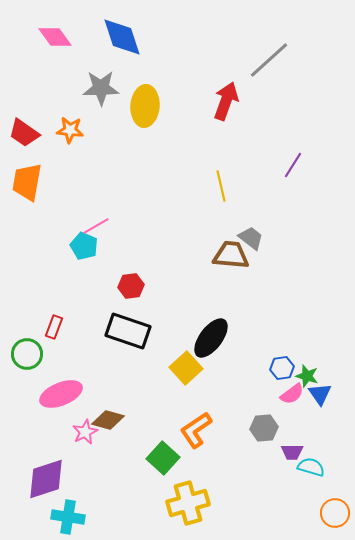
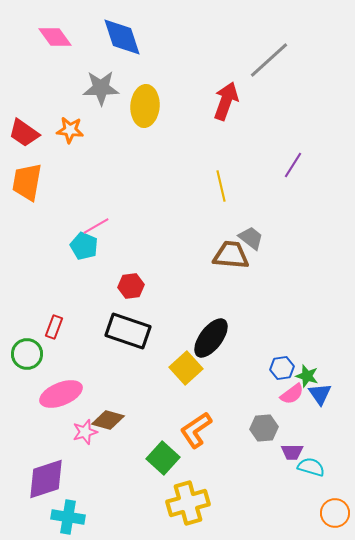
pink star: rotated 10 degrees clockwise
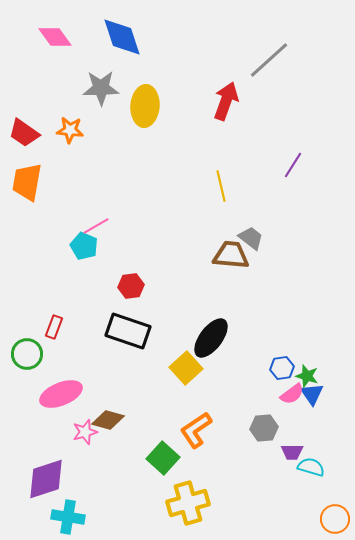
blue triangle: moved 8 px left
orange circle: moved 6 px down
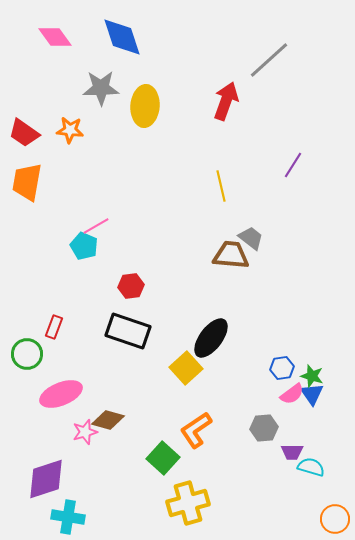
green star: moved 5 px right
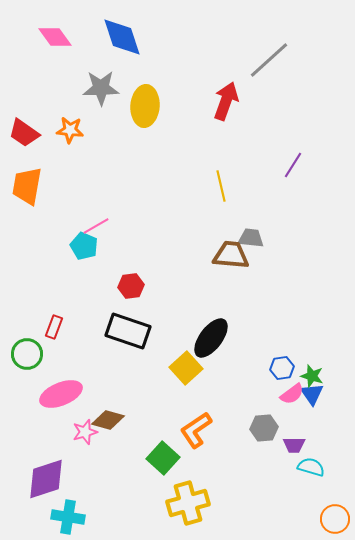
orange trapezoid: moved 4 px down
gray trapezoid: rotated 32 degrees counterclockwise
purple trapezoid: moved 2 px right, 7 px up
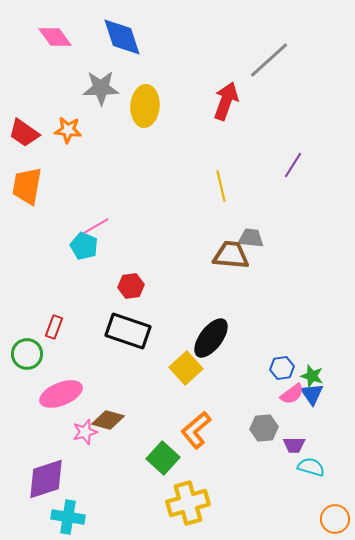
orange star: moved 2 px left
orange L-shape: rotated 6 degrees counterclockwise
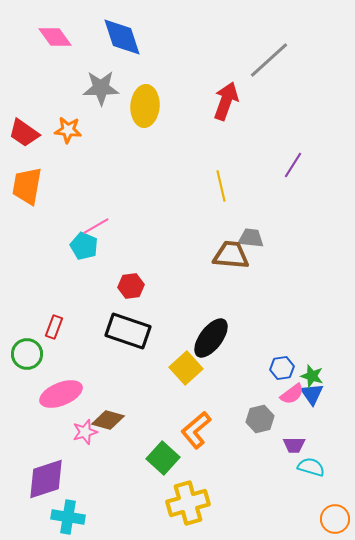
gray hexagon: moved 4 px left, 9 px up; rotated 8 degrees counterclockwise
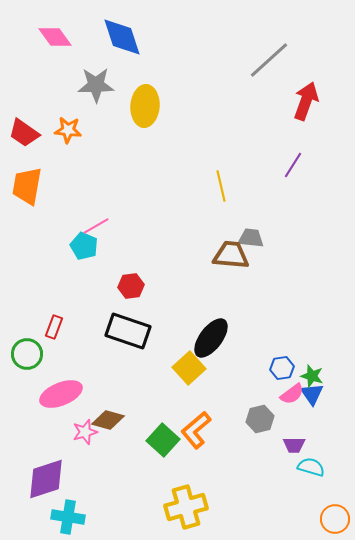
gray star: moved 5 px left, 3 px up
red arrow: moved 80 px right
yellow square: moved 3 px right
green square: moved 18 px up
yellow cross: moved 2 px left, 4 px down
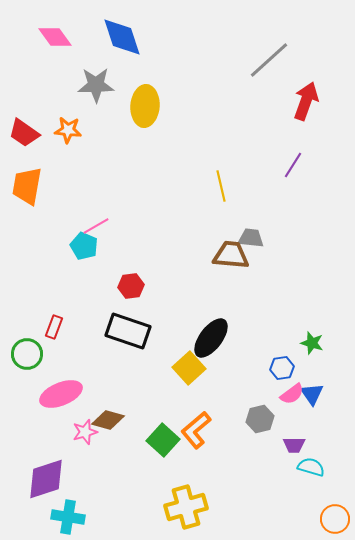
green star: moved 33 px up
